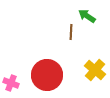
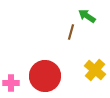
brown line: rotated 14 degrees clockwise
red circle: moved 2 px left, 1 px down
pink cross: rotated 21 degrees counterclockwise
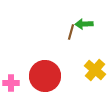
green arrow: moved 3 px left, 8 px down; rotated 36 degrees counterclockwise
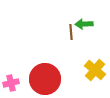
brown line: rotated 21 degrees counterclockwise
red circle: moved 3 px down
pink cross: rotated 14 degrees counterclockwise
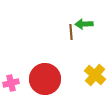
yellow cross: moved 5 px down
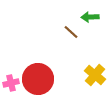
green arrow: moved 6 px right, 7 px up
brown line: rotated 42 degrees counterclockwise
red circle: moved 7 px left
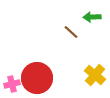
green arrow: moved 2 px right
red circle: moved 1 px left, 1 px up
pink cross: moved 1 px right, 1 px down
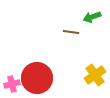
green arrow: rotated 18 degrees counterclockwise
brown line: rotated 35 degrees counterclockwise
yellow cross: rotated 15 degrees clockwise
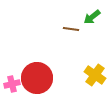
green arrow: rotated 18 degrees counterclockwise
brown line: moved 3 px up
yellow cross: rotated 20 degrees counterclockwise
